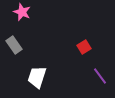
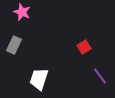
gray rectangle: rotated 60 degrees clockwise
white trapezoid: moved 2 px right, 2 px down
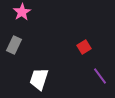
pink star: rotated 18 degrees clockwise
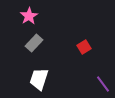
pink star: moved 7 px right, 4 px down
gray rectangle: moved 20 px right, 2 px up; rotated 18 degrees clockwise
purple line: moved 3 px right, 8 px down
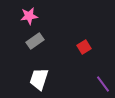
pink star: rotated 24 degrees clockwise
gray rectangle: moved 1 px right, 2 px up; rotated 12 degrees clockwise
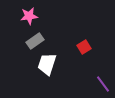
white trapezoid: moved 8 px right, 15 px up
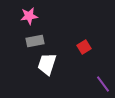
gray rectangle: rotated 24 degrees clockwise
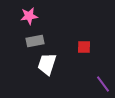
red square: rotated 32 degrees clockwise
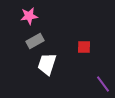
gray rectangle: rotated 18 degrees counterclockwise
